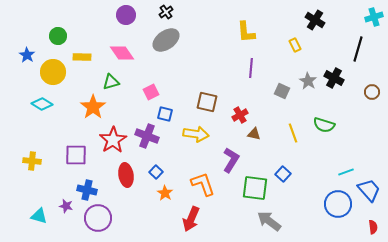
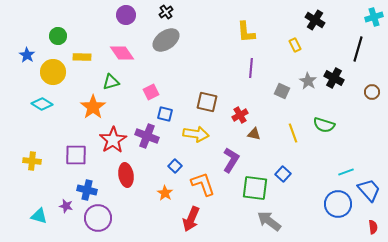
blue square at (156, 172): moved 19 px right, 6 px up
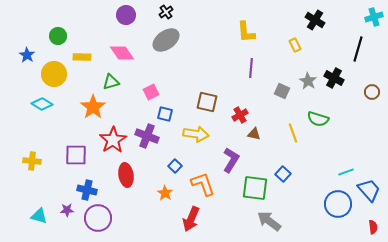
yellow circle at (53, 72): moved 1 px right, 2 px down
green semicircle at (324, 125): moved 6 px left, 6 px up
purple star at (66, 206): moved 1 px right, 4 px down; rotated 16 degrees counterclockwise
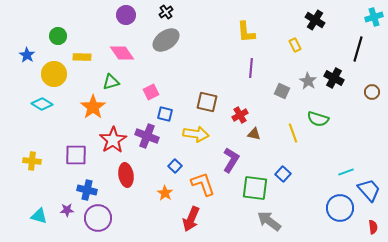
blue circle at (338, 204): moved 2 px right, 4 px down
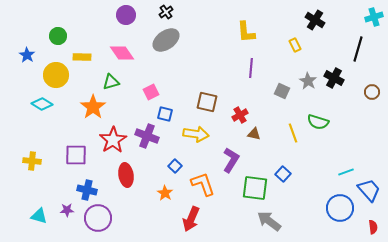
yellow circle at (54, 74): moved 2 px right, 1 px down
green semicircle at (318, 119): moved 3 px down
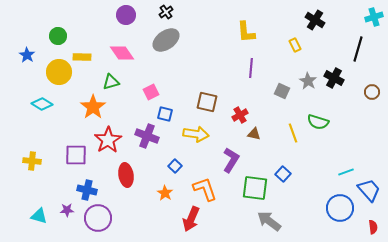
yellow circle at (56, 75): moved 3 px right, 3 px up
red star at (113, 140): moved 5 px left
orange L-shape at (203, 184): moved 2 px right, 5 px down
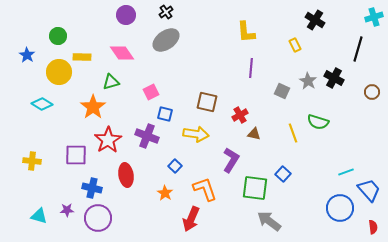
blue cross at (87, 190): moved 5 px right, 2 px up
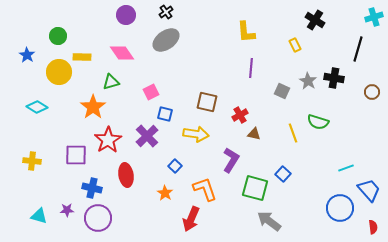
black cross at (334, 78): rotated 18 degrees counterclockwise
cyan diamond at (42, 104): moved 5 px left, 3 px down
purple cross at (147, 136): rotated 25 degrees clockwise
cyan line at (346, 172): moved 4 px up
green square at (255, 188): rotated 8 degrees clockwise
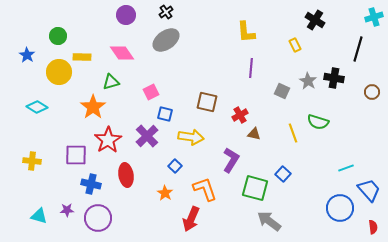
yellow arrow at (196, 134): moved 5 px left, 3 px down
blue cross at (92, 188): moved 1 px left, 4 px up
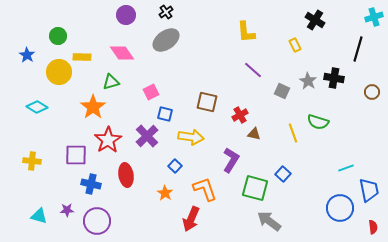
purple line at (251, 68): moved 2 px right, 2 px down; rotated 54 degrees counterclockwise
blue trapezoid at (369, 190): rotated 30 degrees clockwise
purple circle at (98, 218): moved 1 px left, 3 px down
